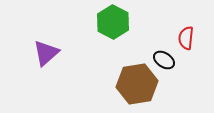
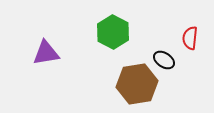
green hexagon: moved 10 px down
red semicircle: moved 4 px right
purple triangle: rotated 32 degrees clockwise
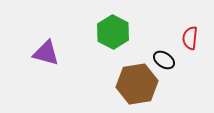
purple triangle: rotated 24 degrees clockwise
